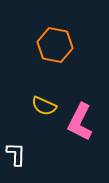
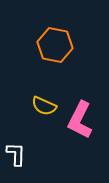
pink L-shape: moved 2 px up
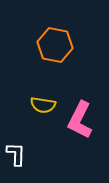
yellow semicircle: moved 1 px left, 1 px up; rotated 15 degrees counterclockwise
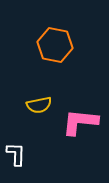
yellow semicircle: moved 4 px left; rotated 20 degrees counterclockwise
pink L-shape: moved 2 px down; rotated 69 degrees clockwise
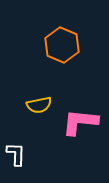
orange hexagon: moved 7 px right; rotated 12 degrees clockwise
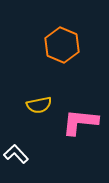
white L-shape: rotated 45 degrees counterclockwise
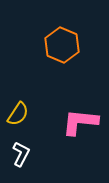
yellow semicircle: moved 21 px left, 9 px down; rotated 45 degrees counterclockwise
white L-shape: moved 5 px right; rotated 70 degrees clockwise
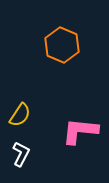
yellow semicircle: moved 2 px right, 1 px down
pink L-shape: moved 9 px down
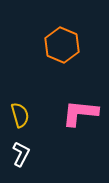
yellow semicircle: rotated 50 degrees counterclockwise
pink L-shape: moved 18 px up
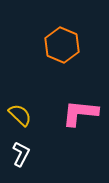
yellow semicircle: rotated 30 degrees counterclockwise
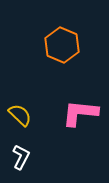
white L-shape: moved 3 px down
